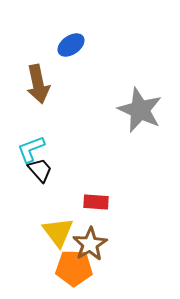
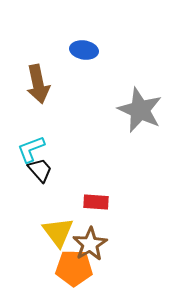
blue ellipse: moved 13 px right, 5 px down; rotated 44 degrees clockwise
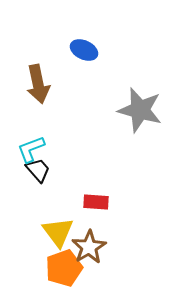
blue ellipse: rotated 16 degrees clockwise
gray star: rotated 9 degrees counterclockwise
black trapezoid: moved 2 px left
brown star: moved 1 px left, 3 px down
orange pentagon: moved 10 px left; rotated 21 degrees counterclockwise
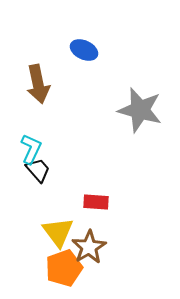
cyan L-shape: rotated 136 degrees clockwise
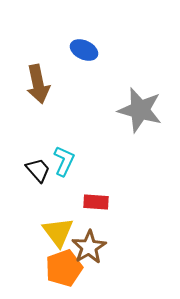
cyan L-shape: moved 33 px right, 12 px down
